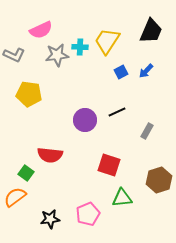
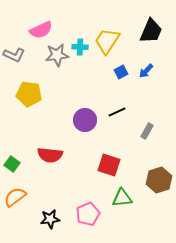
green square: moved 14 px left, 9 px up
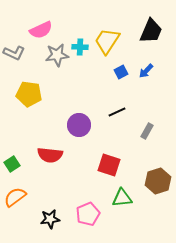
gray L-shape: moved 2 px up
purple circle: moved 6 px left, 5 px down
green square: rotated 21 degrees clockwise
brown hexagon: moved 1 px left, 1 px down
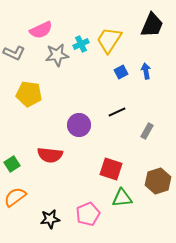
black trapezoid: moved 1 px right, 6 px up
yellow trapezoid: moved 2 px right, 1 px up
cyan cross: moved 1 px right, 3 px up; rotated 28 degrees counterclockwise
blue arrow: rotated 126 degrees clockwise
red square: moved 2 px right, 4 px down
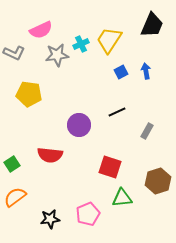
red square: moved 1 px left, 2 px up
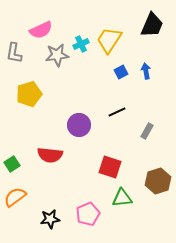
gray L-shape: rotated 75 degrees clockwise
yellow pentagon: rotated 25 degrees counterclockwise
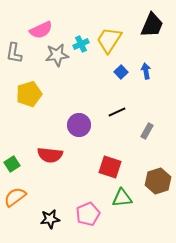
blue square: rotated 16 degrees counterclockwise
